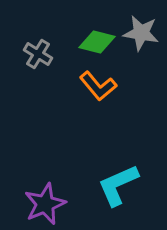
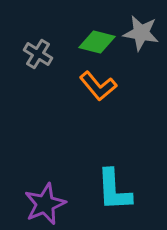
cyan L-shape: moved 4 px left, 5 px down; rotated 69 degrees counterclockwise
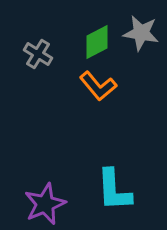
green diamond: rotated 42 degrees counterclockwise
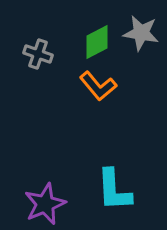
gray cross: rotated 12 degrees counterclockwise
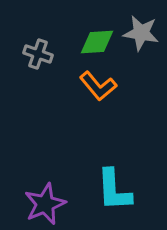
green diamond: rotated 24 degrees clockwise
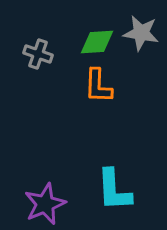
orange L-shape: rotated 42 degrees clockwise
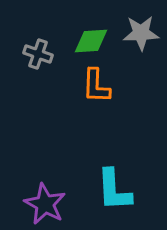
gray star: rotated 12 degrees counterclockwise
green diamond: moved 6 px left, 1 px up
orange L-shape: moved 2 px left
purple star: rotated 21 degrees counterclockwise
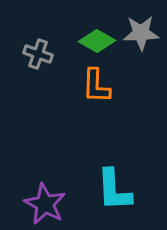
green diamond: moved 6 px right; rotated 33 degrees clockwise
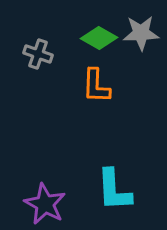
green diamond: moved 2 px right, 3 px up
